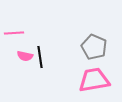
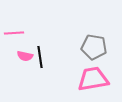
gray pentagon: rotated 15 degrees counterclockwise
pink trapezoid: moved 1 px left, 1 px up
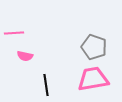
gray pentagon: rotated 10 degrees clockwise
black line: moved 6 px right, 28 px down
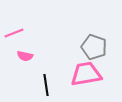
pink line: rotated 18 degrees counterclockwise
pink trapezoid: moved 7 px left, 5 px up
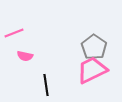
gray pentagon: rotated 15 degrees clockwise
pink trapezoid: moved 6 px right, 4 px up; rotated 16 degrees counterclockwise
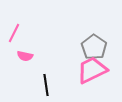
pink line: rotated 42 degrees counterclockwise
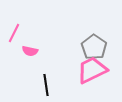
pink semicircle: moved 5 px right, 5 px up
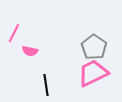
pink trapezoid: moved 1 px right, 3 px down
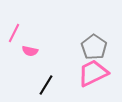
black line: rotated 40 degrees clockwise
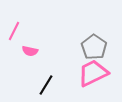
pink line: moved 2 px up
